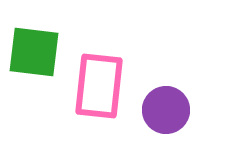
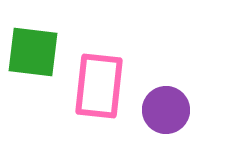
green square: moved 1 px left
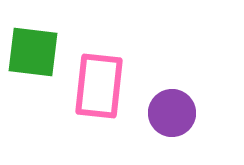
purple circle: moved 6 px right, 3 px down
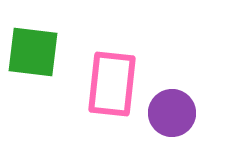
pink rectangle: moved 13 px right, 2 px up
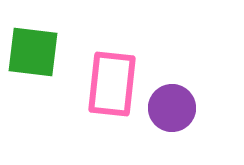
purple circle: moved 5 px up
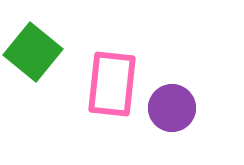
green square: rotated 32 degrees clockwise
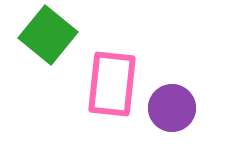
green square: moved 15 px right, 17 px up
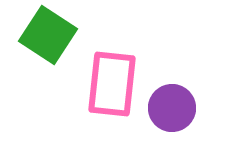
green square: rotated 6 degrees counterclockwise
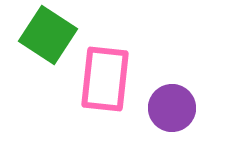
pink rectangle: moved 7 px left, 5 px up
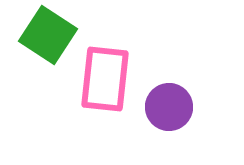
purple circle: moved 3 px left, 1 px up
